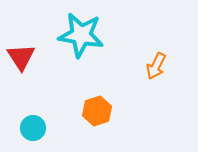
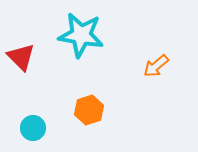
red triangle: rotated 12 degrees counterclockwise
orange arrow: rotated 24 degrees clockwise
orange hexagon: moved 8 px left, 1 px up
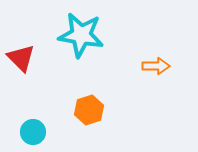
red triangle: moved 1 px down
orange arrow: rotated 140 degrees counterclockwise
cyan circle: moved 4 px down
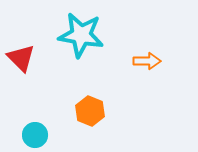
orange arrow: moved 9 px left, 5 px up
orange hexagon: moved 1 px right, 1 px down; rotated 20 degrees counterclockwise
cyan circle: moved 2 px right, 3 px down
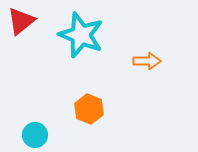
cyan star: rotated 12 degrees clockwise
red triangle: moved 37 px up; rotated 36 degrees clockwise
orange hexagon: moved 1 px left, 2 px up
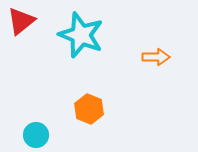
orange arrow: moved 9 px right, 4 px up
cyan circle: moved 1 px right
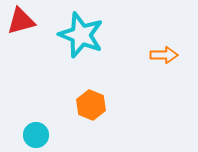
red triangle: rotated 24 degrees clockwise
orange arrow: moved 8 px right, 2 px up
orange hexagon: moved 2 px right, 4 px up
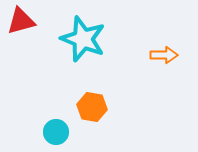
cyan star: moved 2 px right, 4 px down
orange hexagon: moved 1 px right, 2 px down; rotated 12 degrees counterclockwise
cyan circle: moved 20 px right, 3 px up
